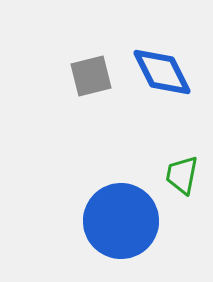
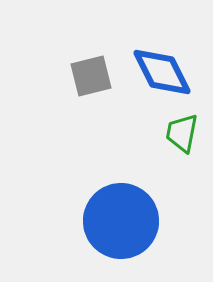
green trapezoid: moved 42 px up
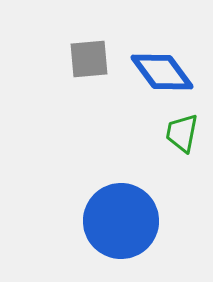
blue diamond: rotated 10 degrees counterclockwise
gray square: moved 2 px left, 17 px up; rotated 9 degrees clockwise
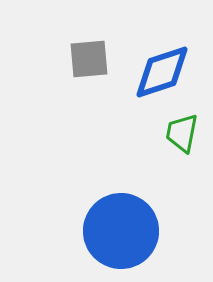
blue diamond: rotated 72 degrees counterclockwise
blue circle: moved 10 px down
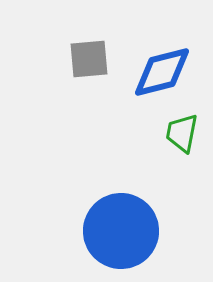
blue diamond: rotated 4 degrees clockwise
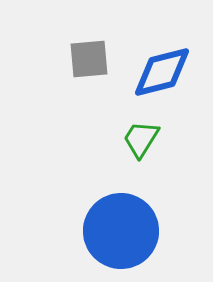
green trapezoid: moved 41 px left, 6 px down; rotated 21 degrees clockwise
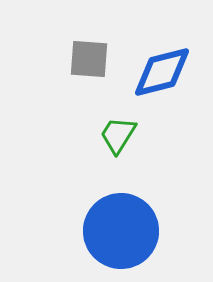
gray square: rotated 9 degrees clockwise
green trapezoid: moved 23 px left, 4 px up
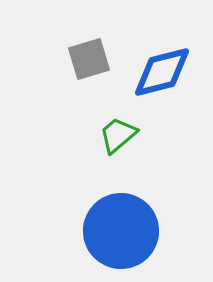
gray square: rotated 21 degrees counterclockwise
green trapezoid: rotated 18 degrees clockwise
